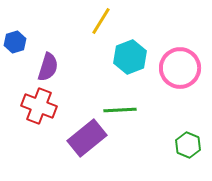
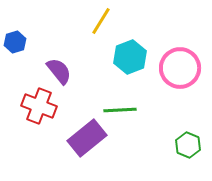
purple semicircle: moved 11 px right, 4 px down; rotated 56 degrees counterclockwise
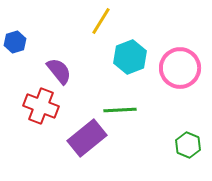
red cross: moved 2 px right
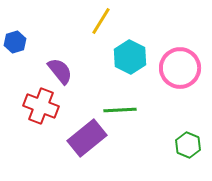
cyan hexagon: rotated 12 degrees counterclockwise
purple semicircle: moved 1 px right
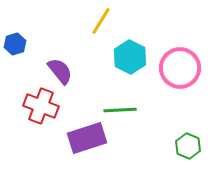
blue hexagon: moved 2 px down
purple rectangle: rotated 21 degrees clockwise
green hexagon: moved 1 px down
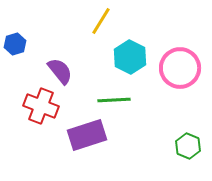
green line: moved 6 px left, 10 px up
purple rectangle: moved 3 px up
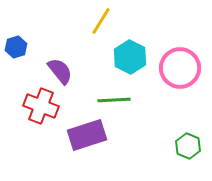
blue hexagon: moved 1 px right, 3 px down
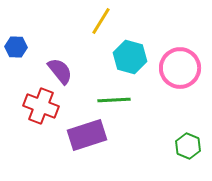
blue hexagon: rotated 20 degrees clockwise
cyan hexagon: rotated 12 degrees counterclockwise
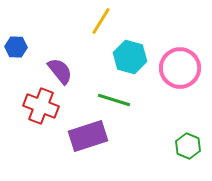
green line: rotated 20 degrees clockwise
purple rectangle: moved 1 px right, 1 px down
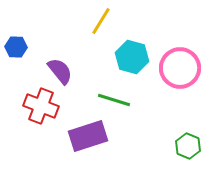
cyan hexagon: moved 2 px right
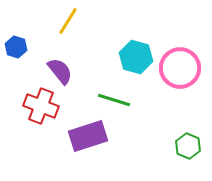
yellow line: moved 33 px left
blue hexagon: rotated 15 degrees clockwise
cyan hexagon: moved 4 px right
